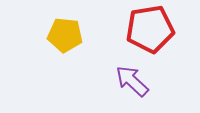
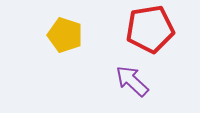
yellow pentagon: rotated 12 degrees clockwise
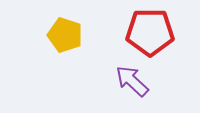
red pentagon: moved 3 px down; rotated 9 degrees clockwise
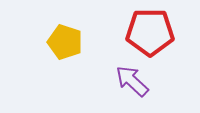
yellow pentagon: moved 7 px down
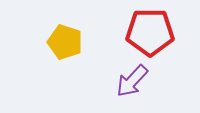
purple arrow: rotated 90 degrees counterclockwise
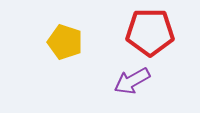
purple arrow: rotated 18 degrees clockwise
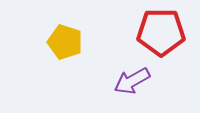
red pentagon: moved 11 px right
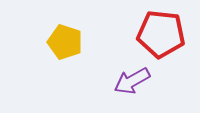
red pentagon: moved 2 px down; rotated 6 degrees clockwise
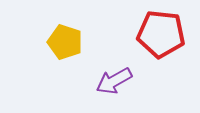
purple arrow: moved 18 px left
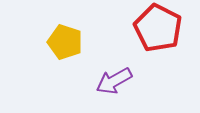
red pentagon: moved 3 px left, 6 px up; rotated 21 degrees clockwise
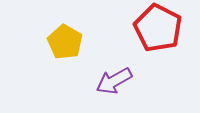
yellow pentagon: rotated 12 degrees clockwise
